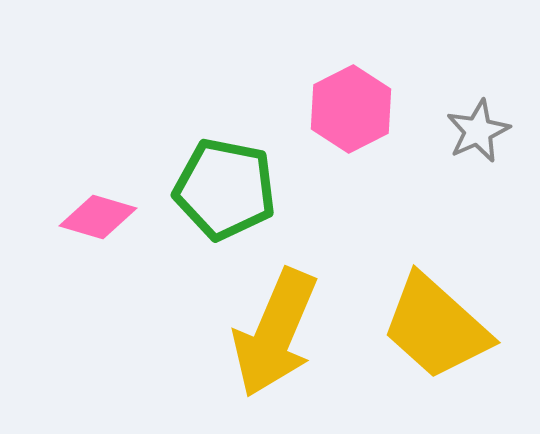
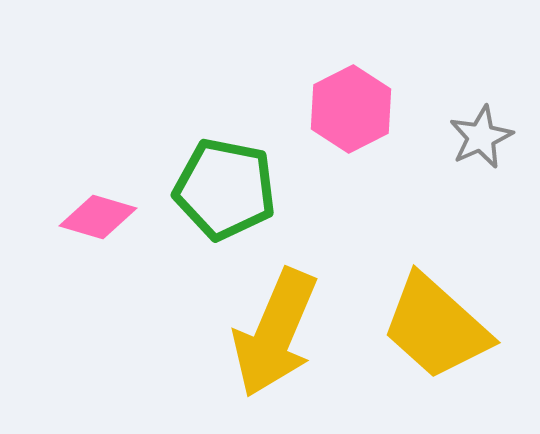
gray star: moved 3 px right, 6 px down
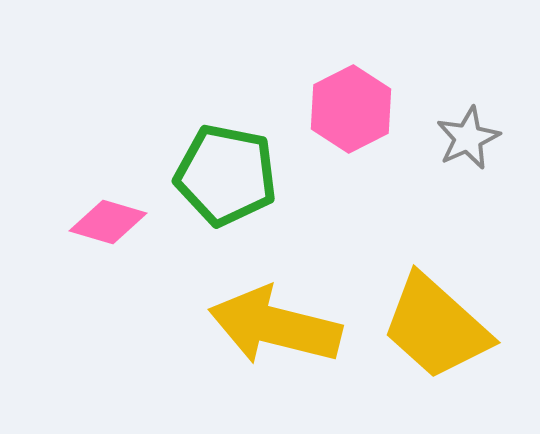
gray star: moved 13 px left, 1 px down
green pentagon: moved 1 px right, 14 px up
pink diamond: moved 10 px right, 5 px down
yellow arrow: moved 7 px up; rotated 81 degrees clockwise
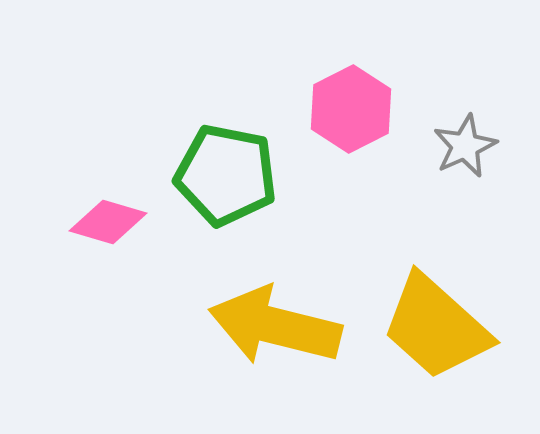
gray star: moved 3 px left, 8 px down
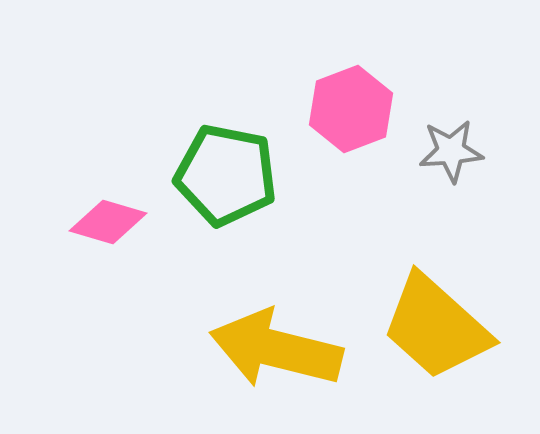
pink hexagon: rotated 6 degrees clockwise
gray star: moved 14 px left, 5 px down; rotated 20 degrees clockwise
yellow arrow: moved 1 px right, 23 px down
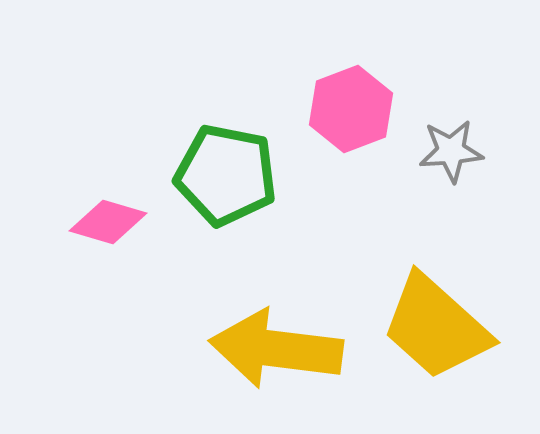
yellow arrow: rotated 7 degrees counterclockwise
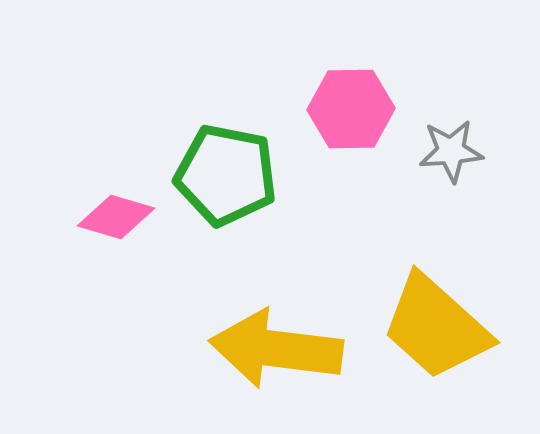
pink hexagon: rotated 20 degrees clockwise
pink diamond: moved 8 px right, 5 px up
